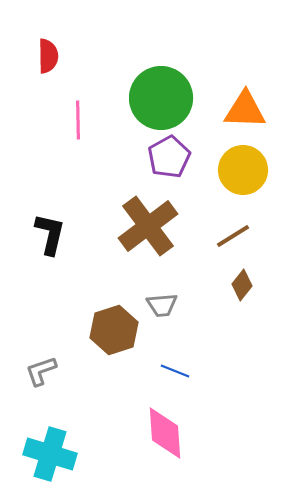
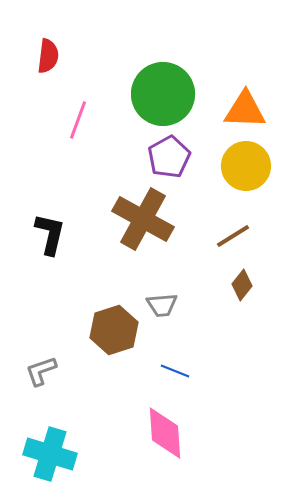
red semicircle: rotated 8 degrees clockwise
green circle: moved 2 px right, 4 px up
pink line: rotated 21 degrees clockwise
yellow circle: moved 3 px right, 4 px up
brown cross: moved 5 px left, 7 px up; rotated 24 degrees counterclockwise
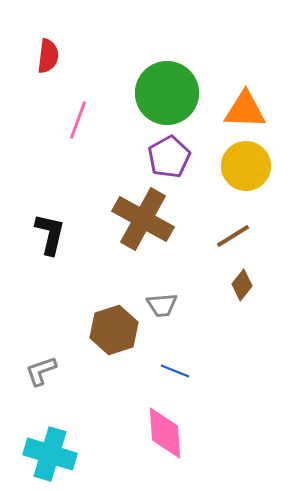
green circle: moved 4 px right, 1 px up
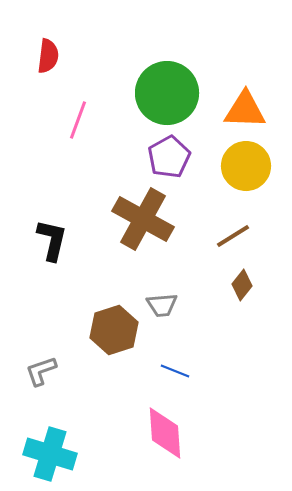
black L-shape: moved 2 px right, 6 px down
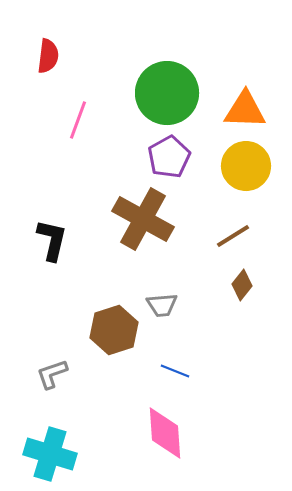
gray L-shape: moved 11 px right, 3 px down
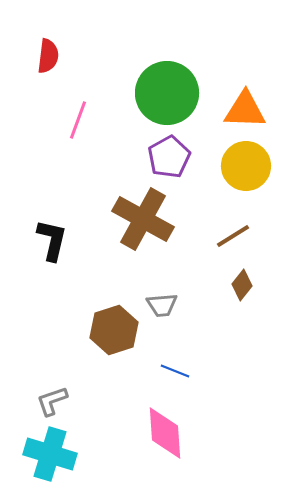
gray L-shape: moved 27 px down
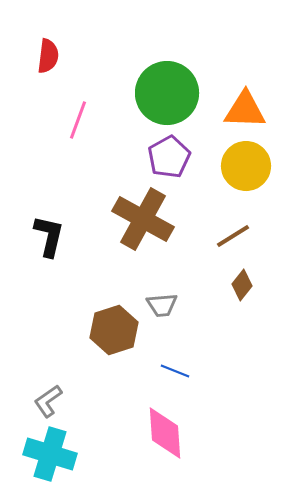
black L-shape: moved 3 px left, 4 px up
gray L-shape: moved 4 px left; rotated 16 degrees counterclockwise
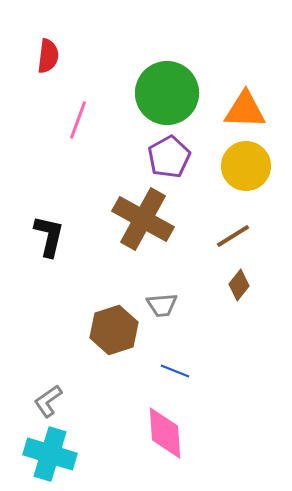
brown diamond: moved 3 px left
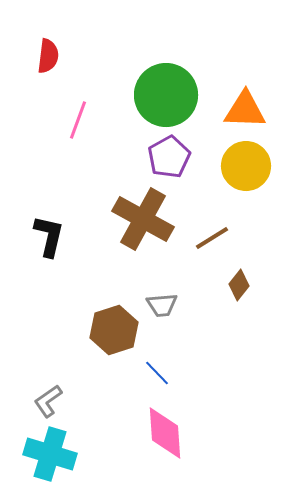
green circle: moved 1 px left, 2 px down
brown line: moved 21 px left, 2 px down
blue line: moved 18 px left, 2 px down; rotated 24 degrees clockwise
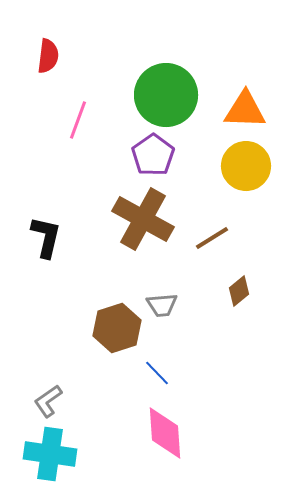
purple pentagon: moved 16 px left, 2 px up; rotated 6 degrees counterclockwise
black L-shape: moved 3 px left, 1 px down
brown diamond: moved 6 px down; rotated 12 degrees clockwise
brown hexagon: moved 3 px right, 2 px up
cyan cross: rotated 9 degrees counterclockwise
